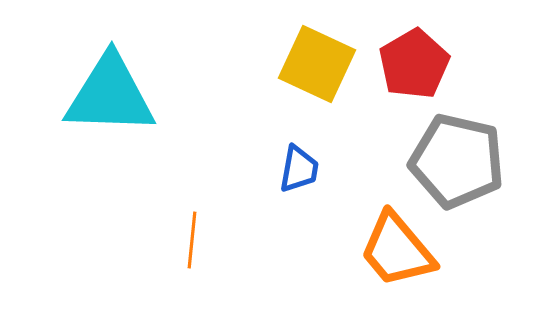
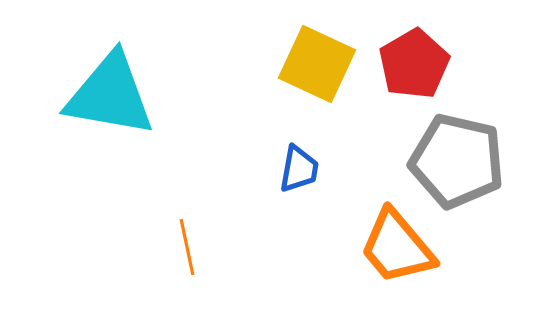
cyan triangle: rotated 8 degrees clockwise
orange line: moved 5 px left, 7 px down; rotated 18 degrees counterclockwise
orange trapezoid: moved 3 px up
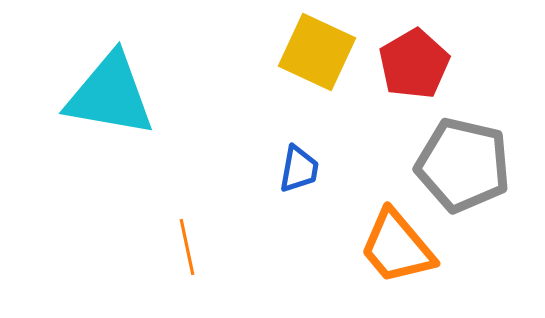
yellow square: moved 12 px up
gray pentagon: moved 6 px right, 4 px down
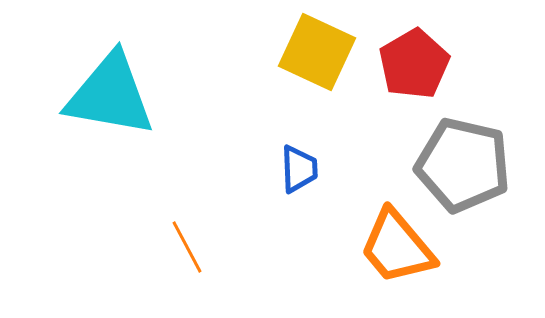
blue trapezoid: rotated 12 degrees counterclockwise
orange line: rotated 16 degrees counterclockwise
